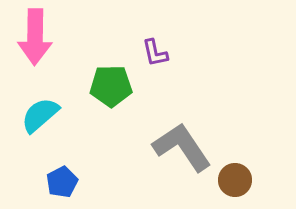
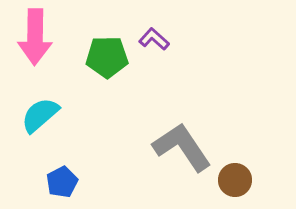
purple L-shape: moved 1 px left, 14 px up; rotated 144 degrees clockwise
green pentagon: moved 4 px left, 29 px up
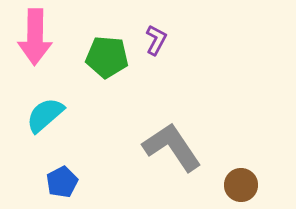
purple L-shape: moved 2 px right, 1 px down; rotated 76 degrees clockwise
green pentagon: rotated 6 degrees clockwise
cyan semicircle: moved 5 px right
gray L-shape: moved 10 px left
brown circle: moved 6 px right, 5 px down
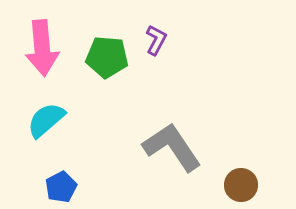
pink arrow: moved 7 px right, 11 px down; rotated 6 degrees counterclockwise
cyan semicircle: moved 1 px right, 5 px down
blue pentagon: moved 1 px left, 5 px down
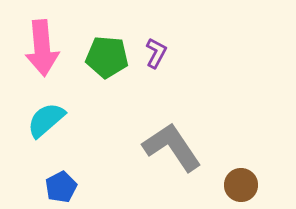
purple L-shape: moved 13 px down
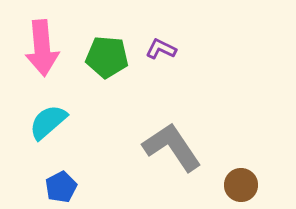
purple L-shape: moved 5 px right, 4 px up; rotated 92 degrees counterclockwise
cyan semicircle: moved 2 px right, 2 px down
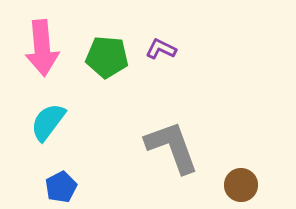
cyan semicircle: rotated 12 degrees counterclockwise
gray L-shape: rotated 14 degrees clockwise
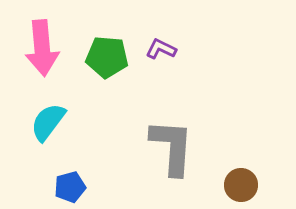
gray L-shape: rotated 24 degrees clockwise
blue pentagon: moved 9 px right; rotated 12 degrees clockwise
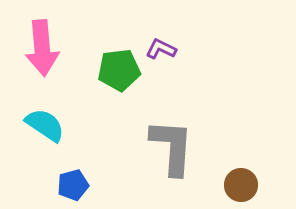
green pentagon: moved 12 px right, 13 px down; rotated 12 degrees counterclockwise
cyan semicircle: moved 3 px left, 3 px down; rotated 87 degrees clockwise
blue pentagon: moved 3 px right, 2 px up
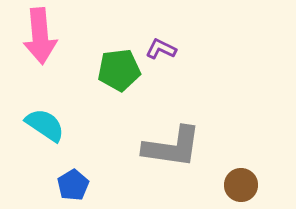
pink arrow: moved 2 px left, 12 px up
gray L-shape: rotated 94 degrees clockwise
blue pentagon: rotated 16 degrees counterclockwise
